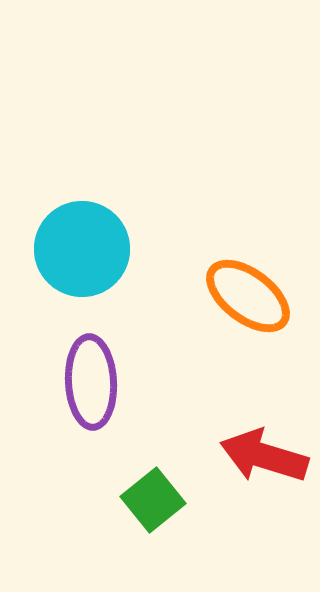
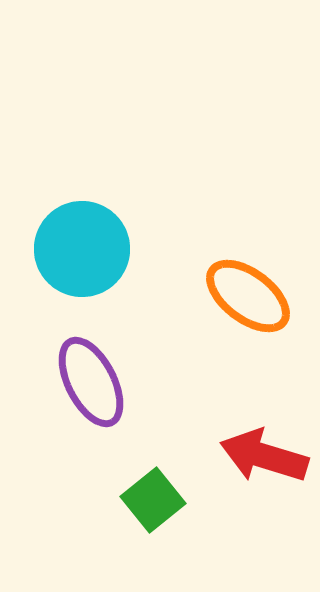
purple ellipse: rotated 24 degrees counterclockwise
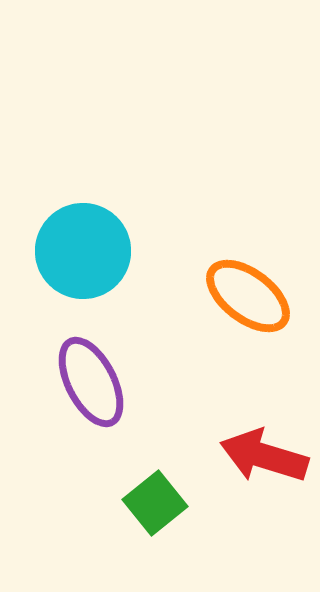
cyan circle: moved 1 px right, 2 px down
green square: moved 2 px right, 3 px down
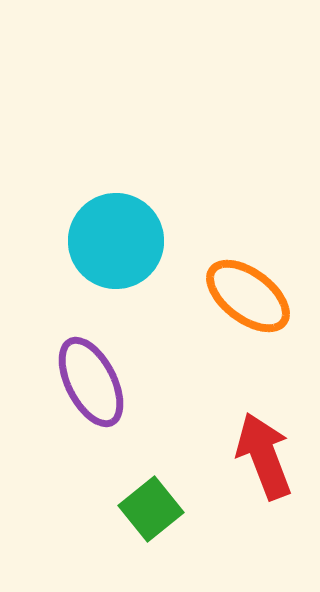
cyan circle: moved 33 px right, 10 px up
red arrow: rotated 52 degrees clockwise
green square: moved 4 px left, 6 px down
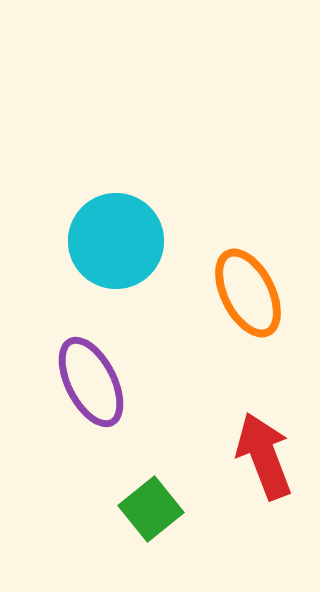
orange ellipse: moved 3 px up; rotated 26 degrees clockwise
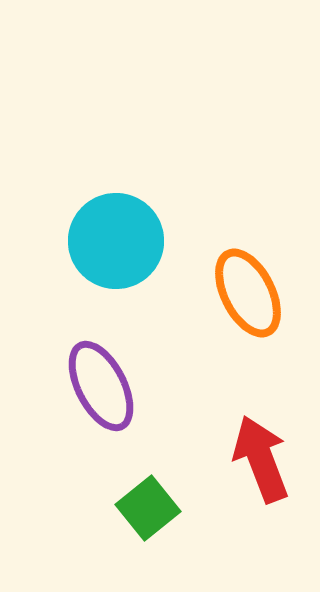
purple ellipse: moved 10 px right, 4 px down
red arrow: moved 3 px left, 3 px down
green square: moved 3 px left, 1 px up
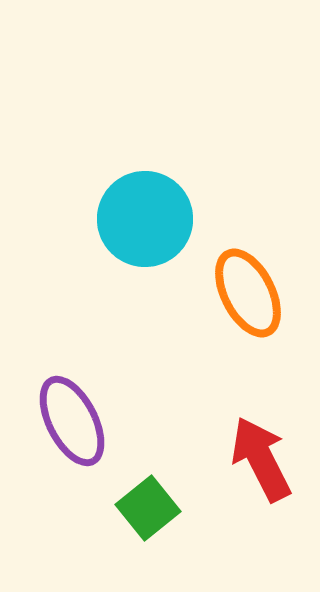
cyan circle: moved 29 px right, 22 px up
purple ellipse: moved 29 px left, 35 px down
red arrow: rotated 6 degrees counterclockwise
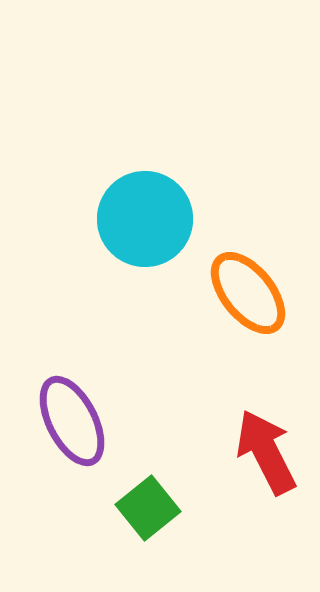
orange ellipse: rotated 12 degrees counterclockwise
red arrow: moved 5 px right, 7 px up
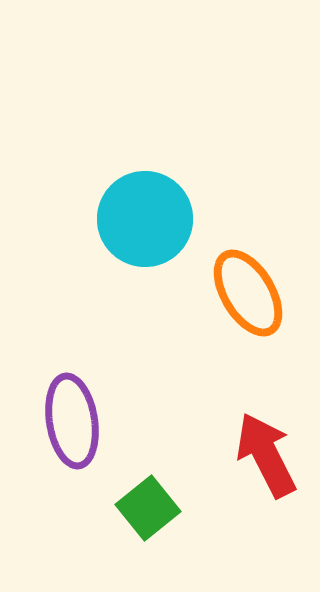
orange ellipse: rotated 8 degrees clockwise
purple ellipse: rotated 18 degrees clockwise
red arrow: moved 3 px down
